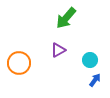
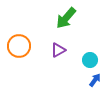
orange circle: moved 17 px up
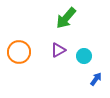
orange circle: moved 6 px down
cyan circle: moved 6 px left, 4 px up
blue arrow: moved 1 px right, 1 px up
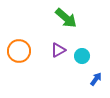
green arrow: rotated 90 degrees counterclockwise
orange circle: moved 1 px up
cyan circle: moved 2 px left
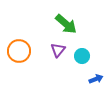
green arrow: moved 6 px down
purple triangle: rotated 21 degrees counterclockwise
blue arrow: rotated 32 degrees clockwise
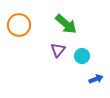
orange circle: moved 26 px up
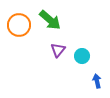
green arrow: moved 16 px left, 4 px up
blue arrow: moved 1 px right, 2 px down; rotated 80 degrees counterclockwise
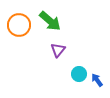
green arrow: moved 1 px down
cyan circle: moved 3 px left, 18 px down
blue arrow: moved 1 px up; rotated 24 degrees counterclockwise
